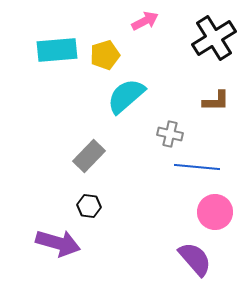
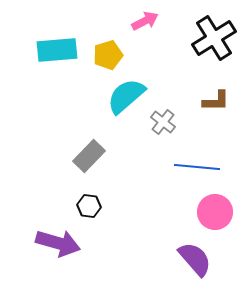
yellow pentagon: moved 3 px right
gray cross: moved 7 px left, 12 px up; rotated 25 degrees clockwise
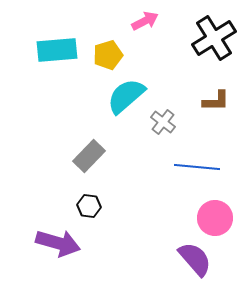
pink circle: moved 6 px down
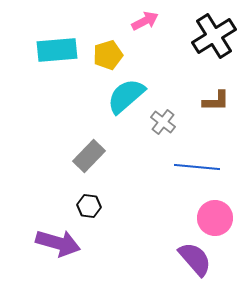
black cross: moved 2 px up
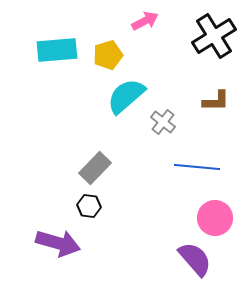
gray rectangle: moved 6 px right, 12 px down
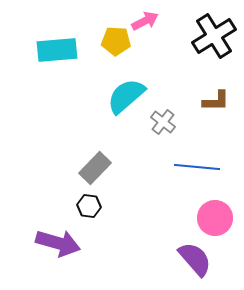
yellow pentagon: moved 8 px right, 14 px up; rotated 20 degrees clockwise
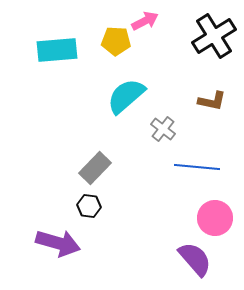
brown L-shape: moved 4 px left; rotated 12 degrees clockwise
gray cross: moved 7 px down
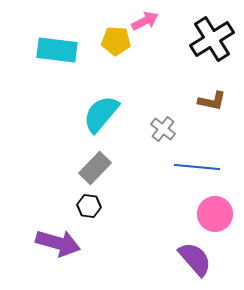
black cross: moved 2 px left, 3 px down
cyan rectangle: rotated 12 degrees clockwise
cyan semicircle: moved 25 px left, 18 px down; rotated 9 degrees counterclockwise
pink circle: moved 4 px up
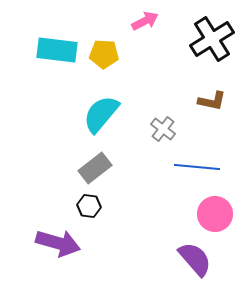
yellow pentagon: moved 12 px left, 13 px down
gray rectangle: rotated 8 degrees clockwise
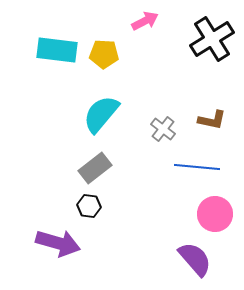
brown L-shape: moved 19 px down
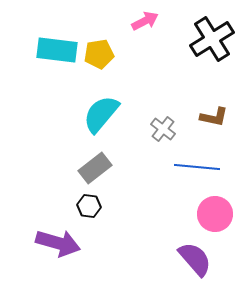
yellow pentagon: moved 5 px left; rotated 12 degrees counterclockwise
brown L-shape: moved 2 px right, 3 px up
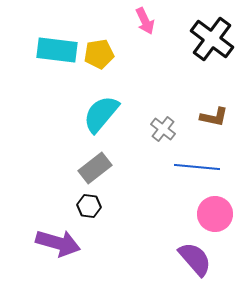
pink arrow: rotated 92 degrees clockwise
black cross: rotated 21 degrees counterclockwise
